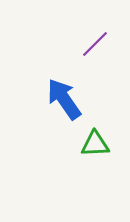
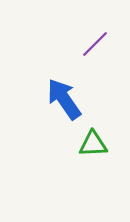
green triangle: moved 2 px left
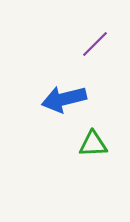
blue arrow: rotated 69 degrees counterclockwise
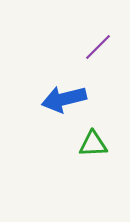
purple line: moved 3 px right, 3 px down
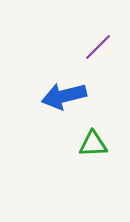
blue arrow: moved 3 px up
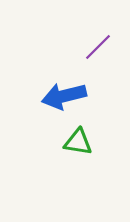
green triangle: moved 15 px left, 2 px up; rotated 12 degrees clockwise
